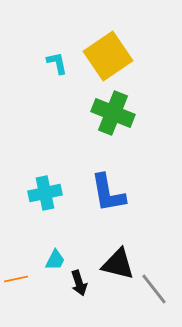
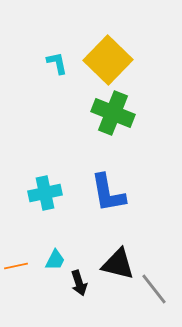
yellow square: moved 4 px down; rotated 12 degrees counterclockwise
orange line: moved 13 px up
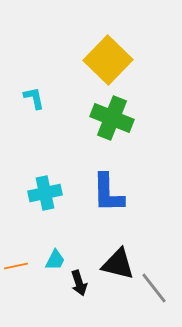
cyan L-shape: moved 23 px left, 35 px down
green cross: moved 1 px left, 5 px down
blue L-shape: rotated 9 degrees clockwise
gray line: moved 1 px up
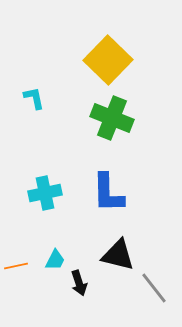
black triangle: moved 9 px up
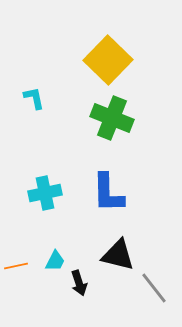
cyan trapezoid: moved 1 px down
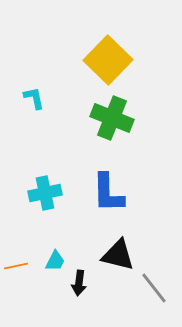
black arrow: rotated 25 degrees clockwise
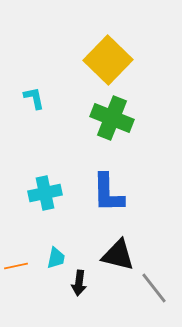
cyan trapezoid: moved 1 px right, 3 px up; rotated 15 degrees counterclockwise
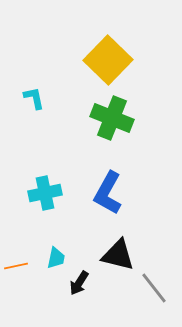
blue L-shape: rotated 30 degrees clockwise
black arrow: rotated 25 degrees clockwise
